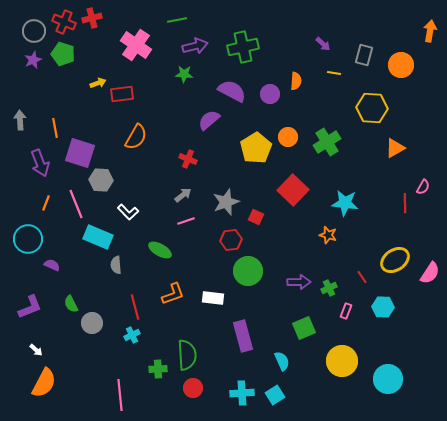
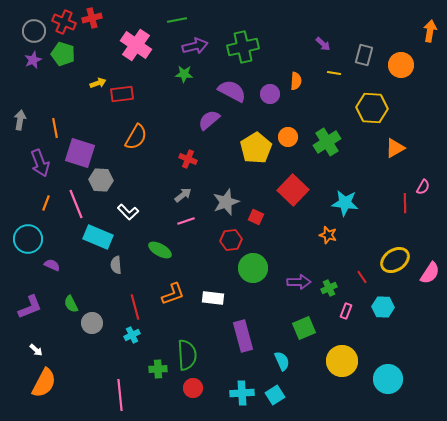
gray arrow at (20, 120): rotated 12 degrees clockwise
green circle at (248, 271): moved 5 px right, 3 px up
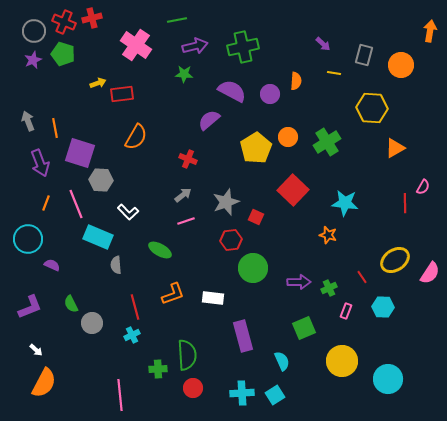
gray arrow at (20, 120): moved 8 px right, 1 px down; rotated 30 degrees counterclockwise
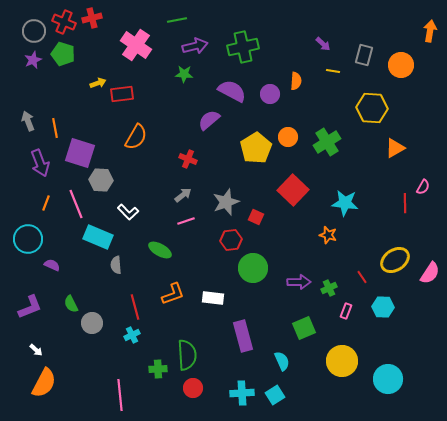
yellow line at (334, 73): moved 1 px left, 2 px up
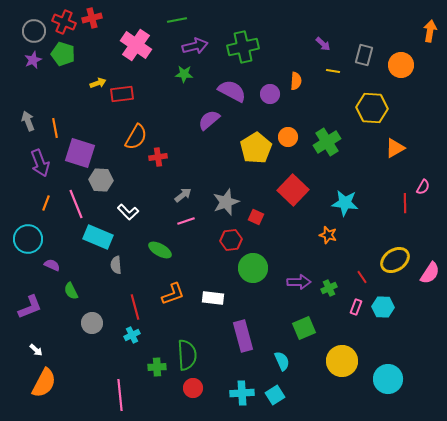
red cross at (188, 159): moved 30 px left, 2 px up; rotated 30 degrees counterclockwise
green semicircle at (71, 304): moved 13 px up
pink rectangle at (346, 311): moved 10 px right, 4 px up
green cross at (158, 369): moved 1 px left, 2 px up
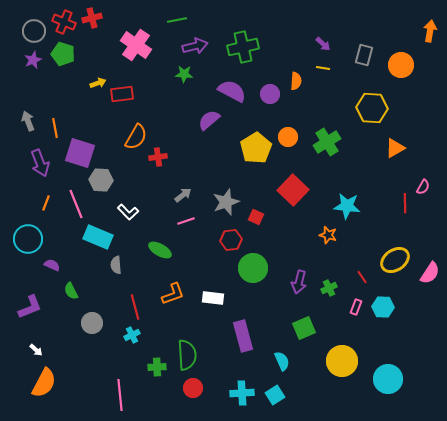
yellow line at (333, 71): moved 10 px left, 3 px up
cyan star at (345, 203): moved 2 px right, 3 px down
purple arrow at (299, 282): rotated 105 degrees clockwise
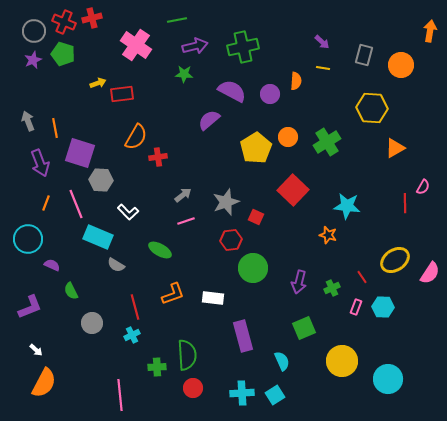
purple arrow at (323, 44): moved 1 px left, 2 px up
gray semicircle at (116, 265): rotated 54 degrees counterclockwise
green cross at (329, 288): moved 3 px right
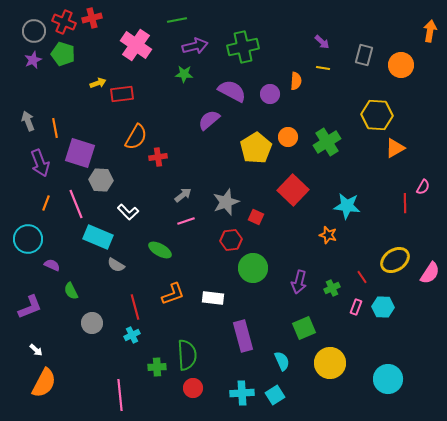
yellow hexagon at (372, 108): moved 5 px right, 7 px down
yellow circle at (342, 361): moved 12 px left, 2 px down
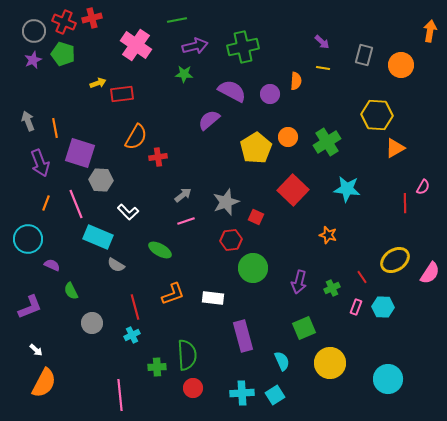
cyan star at (347, 206): moved 17 px up
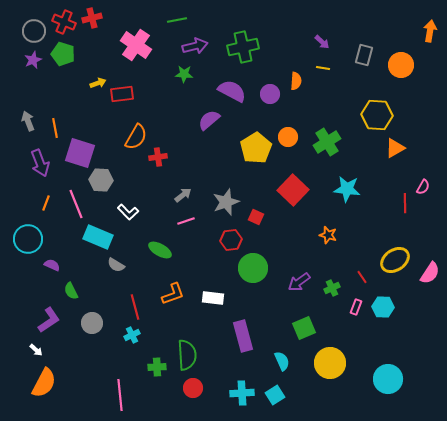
purple arrow at (299, 282): rotated 40 degrees clockwise
purple L-shape at (30, 307): moved 19 px right, 13 px down; rotated 12 degrees counterclockwise
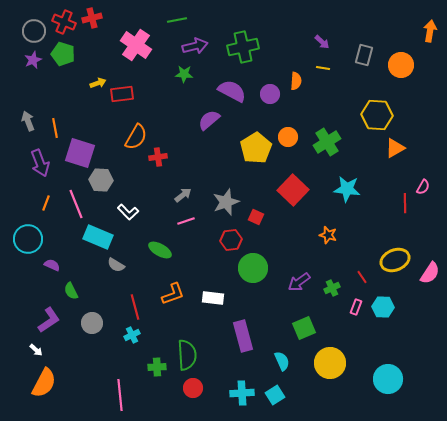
yellow ellipse at (395, 260): rotated 12 degrees clockwise
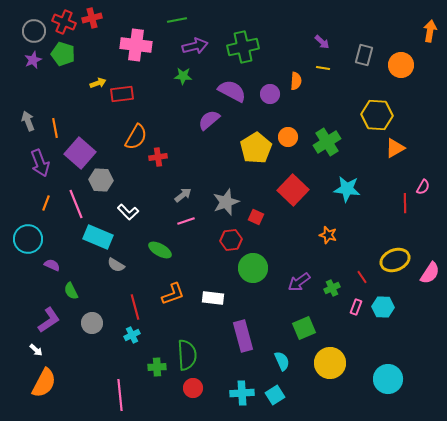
pink cross at (136, 45): rotated 28 degrees counterclockwise
green star at (184, 74): moved 1 px left, 2 px down
purple square at (80, 153): rotated 24 degrees clockwise
